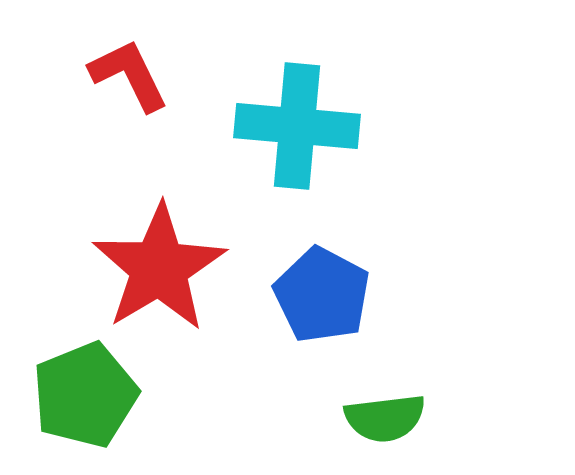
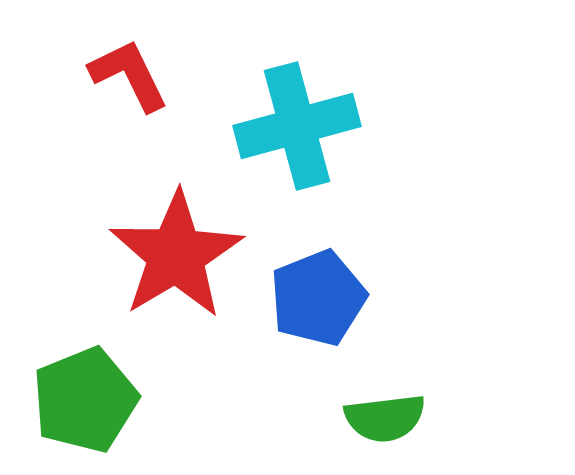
cyan cross: rotated 20 degrees counterclockwise
red star: moved 17 px right, 13 px up
blue pentagon: moved 4 px left, 3 px down; rotated 22 degrees clockwise
green pentagon: moved 5 px down
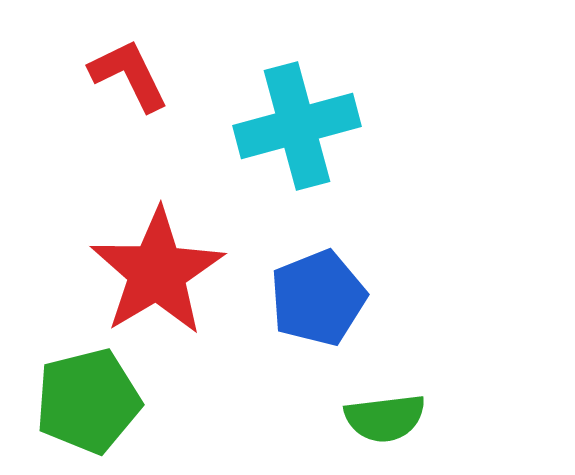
red star: moved 19 px left, 17 px down
green pentagon: moved 3 px right, 1 px down; rotated 8 degrees clockwise
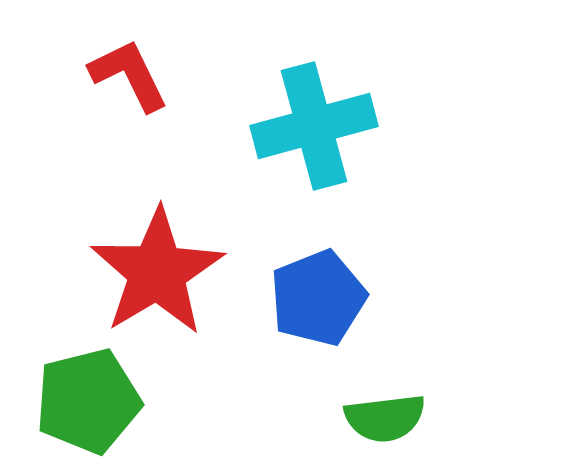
cyan cross: moved 17 px right
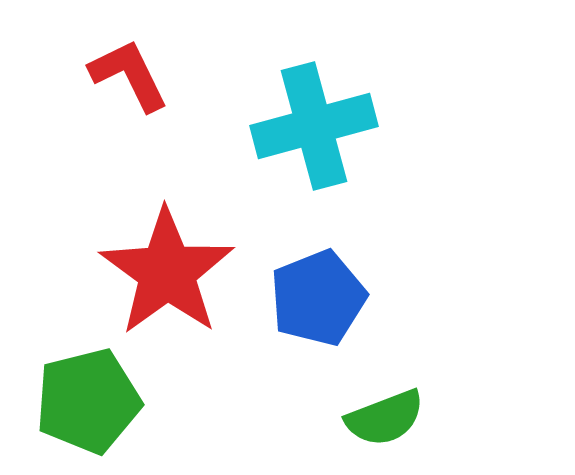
red star: moved 10 px right; rotated 5 degrees counterclockwise
green semicircle: rotated 14 degrees counterclockwise
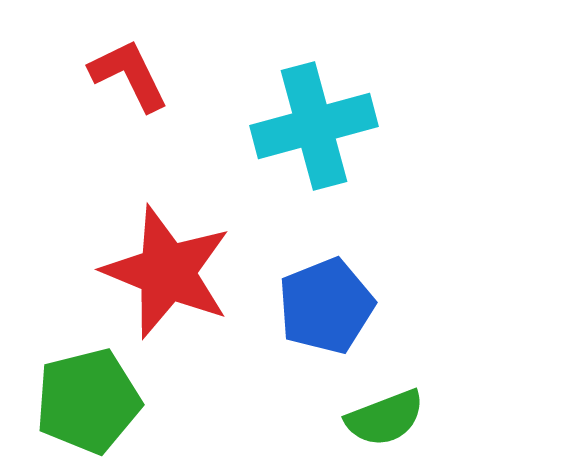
red star: rotated 14 degrees counterclockwise
blue pentagon: moved 8 px right, 8 px down
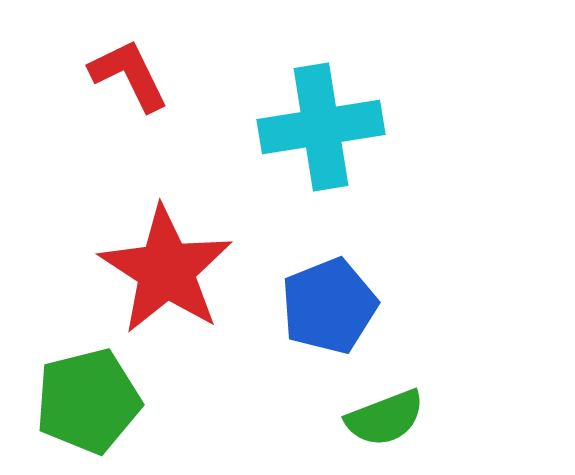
cyan cross: moved 7 px right, 1 px down; rotated 6 degrees clockwise
red star: moved 1 px left, 2 px up; rotated 11 degrees clockwise
blue pentagon: moved 3 px right
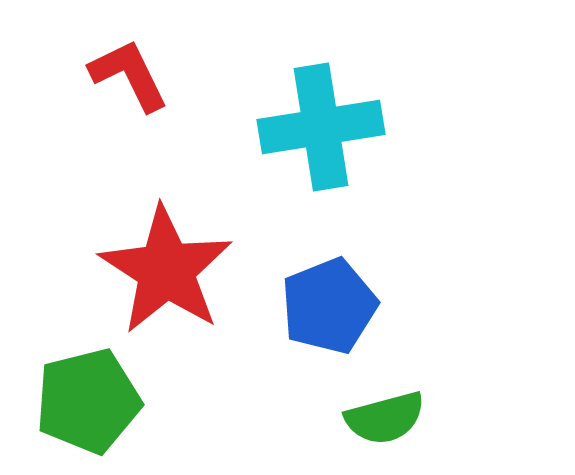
green semicircle: rotated 6 degrees clockwise
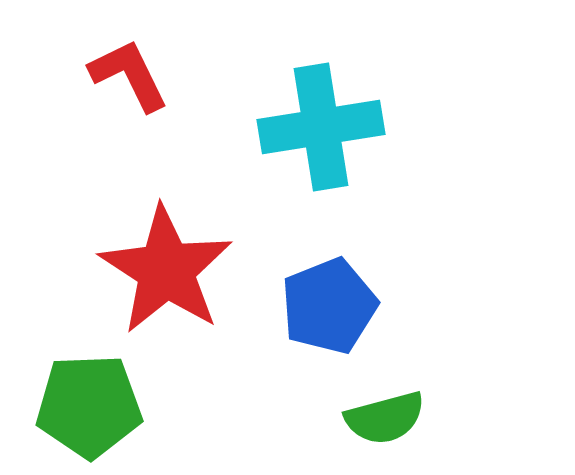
green pentagon: moved 1 px right, 5 px down; rotated 12 degrees clockwise
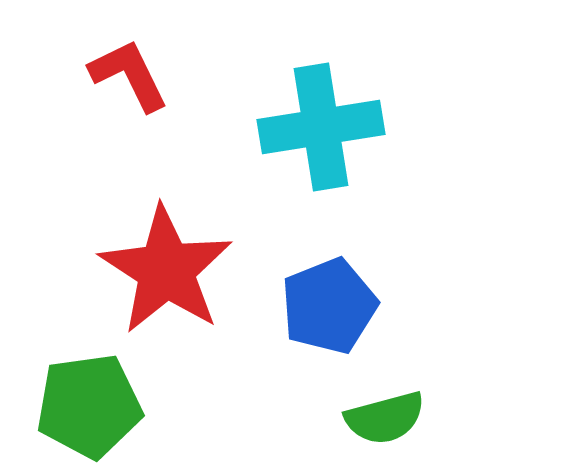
green pentagon: rotated 6 degrees counterclockwise
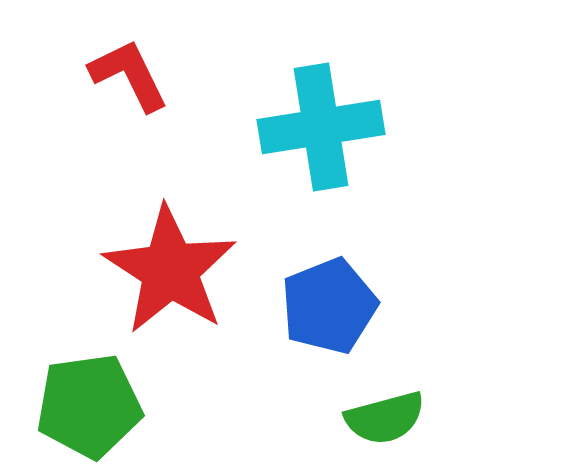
red star: moved 4 px right
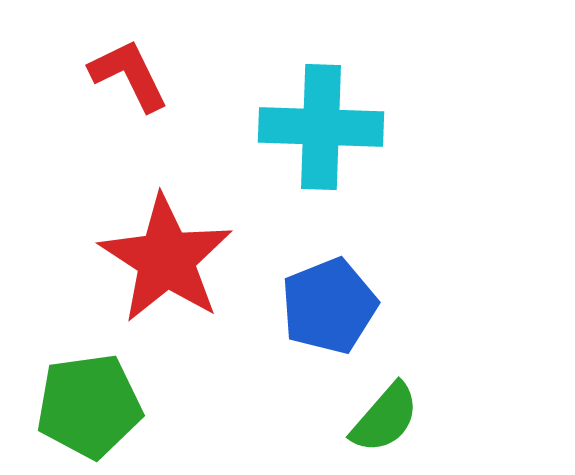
cyan cross: rotated 11 degrees clockwise
red star: moved 4 px left, 11 px up
green semicircle: rotated 34 degrees counterclockwise
